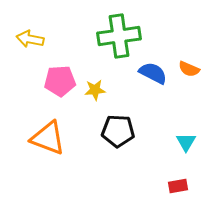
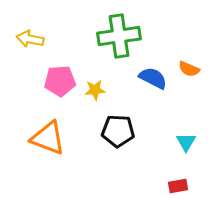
blue semicircle: moved 5 px down
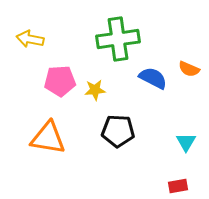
green cross: moved 1 px left, 3 px down
orange triangle: rotated 12 degrees counterclockwise
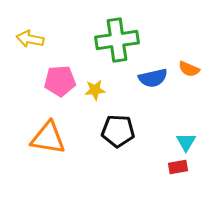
green cross: moved 1 px left, 1 px down
blue semicircle: rotated 140 degrees clockwise
red rectangle: moved 19 px up
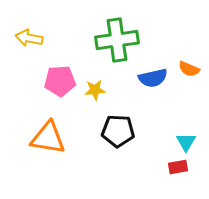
yellow arrow: moved 1 px left, 1 px up
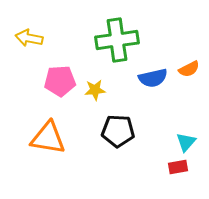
orange semicircle: rotated 50 degrees counterclockwise
cyan triangle: rotated 10 degrees clockwise
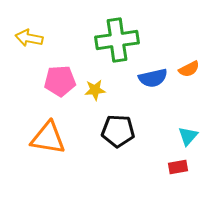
cyan triangle: moved 2 px right, 6 px up
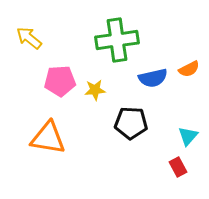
yellow arrow: rotated 28 degrees clockwise
black pentagon: moved 13 px right, 8 px up
red rectangle: rotated 72 degrees clockwise
